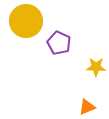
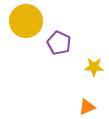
yellow star: moved 2 px left
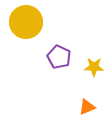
yellow circle: moved 1 px down
purple pentagon: moved 14 px down
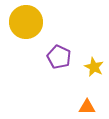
yellow star: rotated 24 degrees clockwise
orange triangle: rotated 24 degrees clockwise
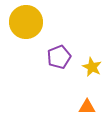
purple pentagon: rotated 25 degrees clockwise
yellow star: moved 2 px left
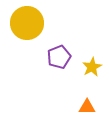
yellow circle: moved 1 px right, 1 px down
yellow star: rotated 18 degrees clockwise
